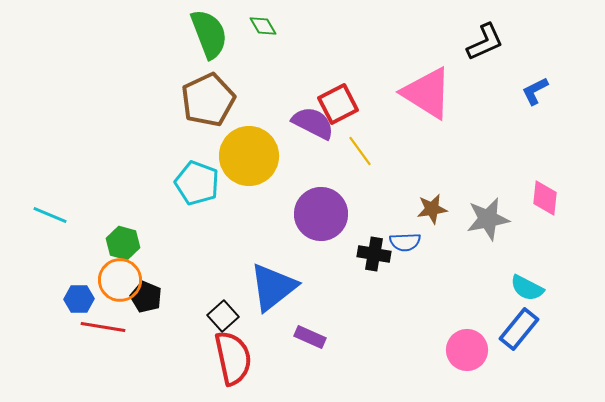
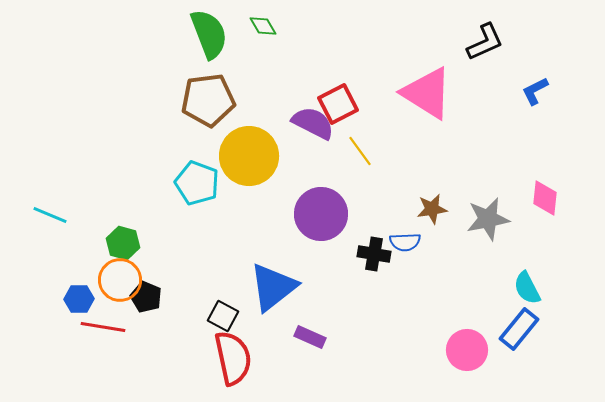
brown pentagon: rotated 18 degrees clockwise
cyan semicircle: rotated 36 degrees clockwise
black square: rotated 20 degrees counterclockwise
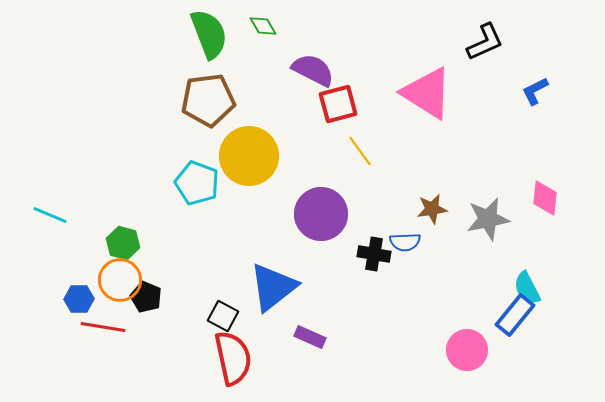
red square: rotated 12 degrees clockwise
purple semicircle: moved 53 px up
blue rectangle: moved 4 px left, 14 px up
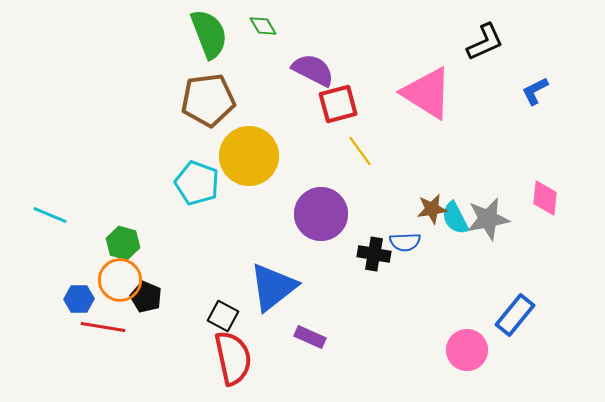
cyan semicircle: moved 72 px left, 70 px up
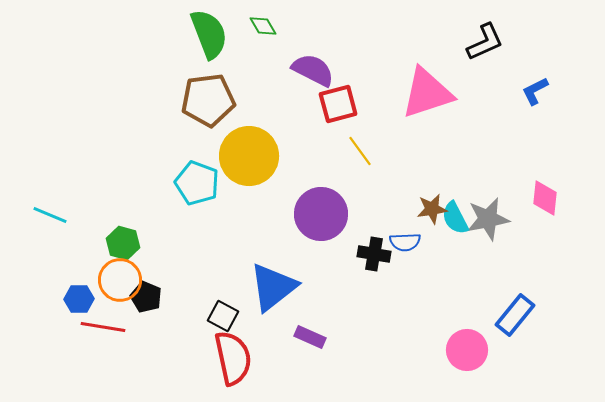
pink triangle: rotated 50 degrees counterclockwise
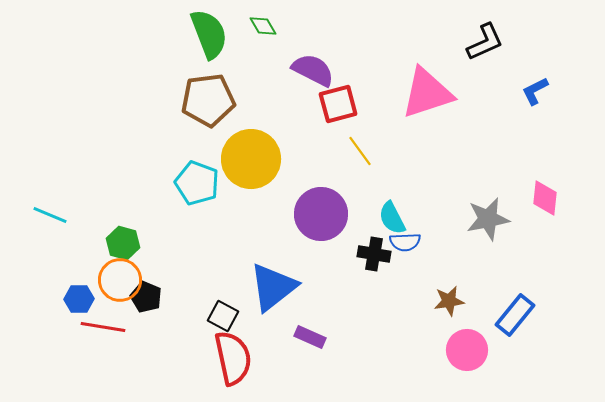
yellow circle: moved 2 px right, 3 px down
brown star: moved 17 px right, 92 px down
cyan semicircle: moved 63 px left
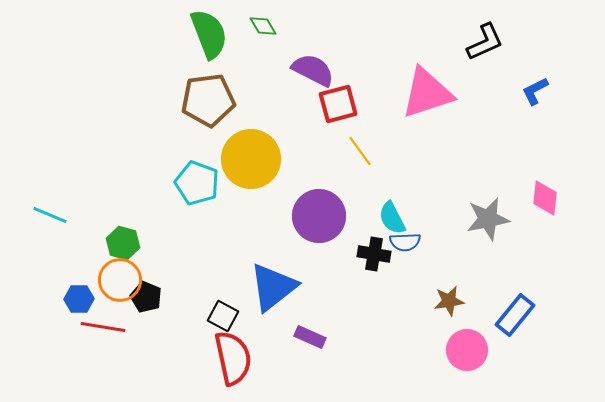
purple circle: moved 2 px left, 2 px down
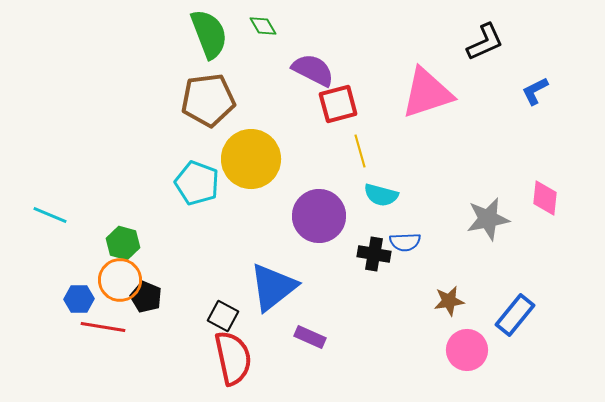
yellow line: rotated 20 degrees clockwise
cyan semicircle: moved 11 px left, 23 px up; rotated 48 degrees counterclockwise
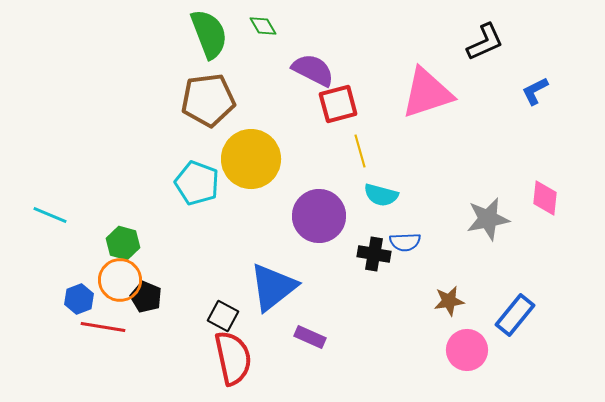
blue hexagon: rotated 20 degrees counterclockwise
